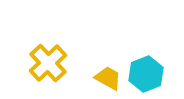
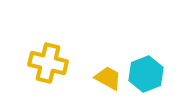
yellow cross: rotated 33 degrees counterclockwise
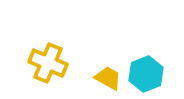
yellow cross: rotated 9 degrees clockwise
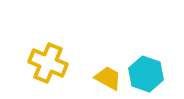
cyan hexagon: rotated 20 degrees counterclockwise
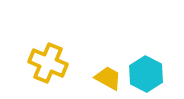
cyan hexagon: rotated 8 degrees clockwise
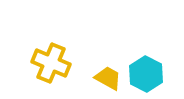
yellow cross: moved 3 px right
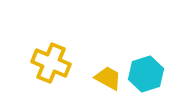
cyan hexagon: rotated 16 degrees clockwise
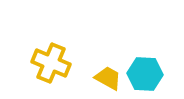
cyan hexagon: moved 1 px left; rotated 20 degrees clockwise
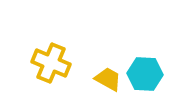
yellow trapezoid: moved 1 px down
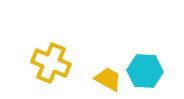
cyan hexagon: moved 3 px up
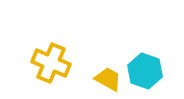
cyan hexagon: rotated 16 degrees clockwise
